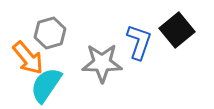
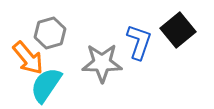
black square: moved 1 px right
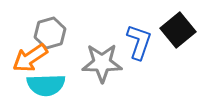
orange arrow: moved 2 px right; rotated 96 degrees clockwise
cyan semicircle: rotated 126 degrees counterclockwise
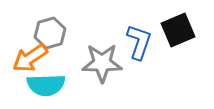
black square: rotated 16 degrees clockwise
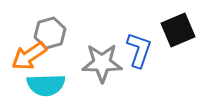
blue L-shape: moved 8 px down
orange arrow: moved 1 px left, 2 px up
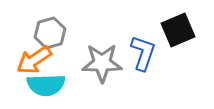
blue L-shape: moved 4 px right, 3 px down
orange arrow: moved 5 px right, 4 px down
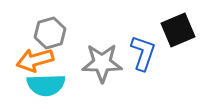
orange arrow: moved 1 px right; rotated 18 degrees clockwise
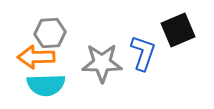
gray hexagon: rotated 12 degrees clockwise
orange arrow: moved 1 px right, 3 px up; rotated 15 degrees clockwise
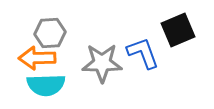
blue L-shape: rotated 39 degrees counterclockwise
orange arrow: moved 1 px right, 1 px down
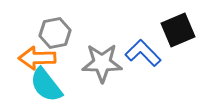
gray hexagon: moved 5 px right; rotated 8 degrees counterclockwise
blue L-shape: rotated 24 degrees counterclockwise
cyan semicircle: rotated 54 degrees clockwise
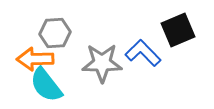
gray hexagon: rotated 8 degrees clockwise
orange arrow: moved 2 px left, 1 px down
